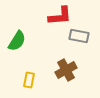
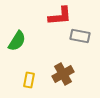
gray rectangle: moved 1 px right
brown cross: moved 3 px left, 4 px down
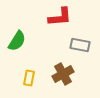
red L-shape: moved 1 px down
gray rectangle: moved 9 px down
yellow rectangle: moved 2 px up
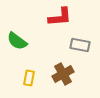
green semicircle: rotated 95 degrees clockwise
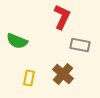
red L-shape: moved 2 px right; rotated 60 degrees counterclockwise
green semicircle: rotated 15 degrees counterclockwise
brown cross: rotated 20 degrees counterclockwise
